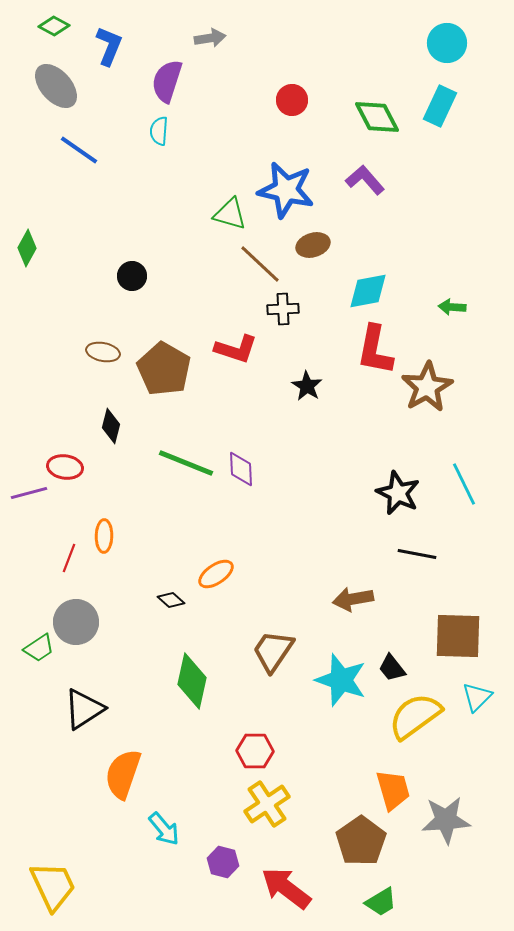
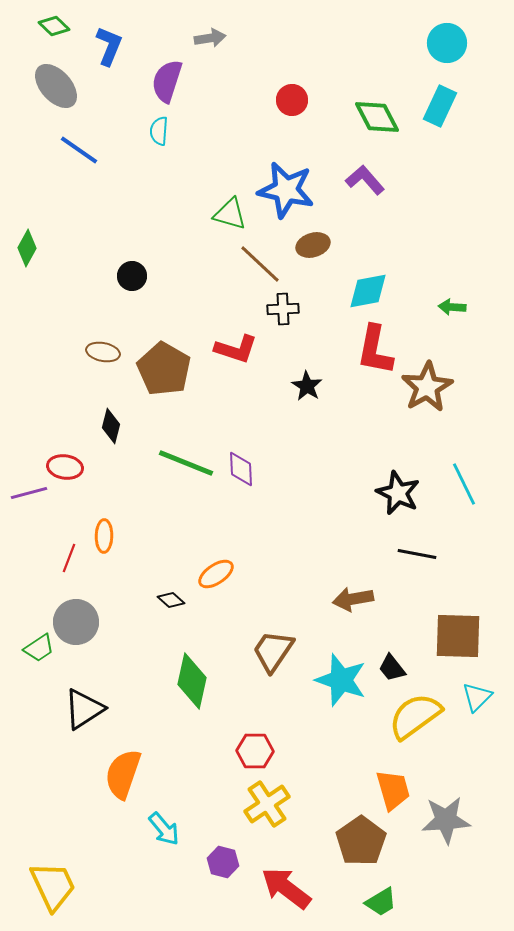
green diamond at (54, 26): rotated 16 degrees clockwise
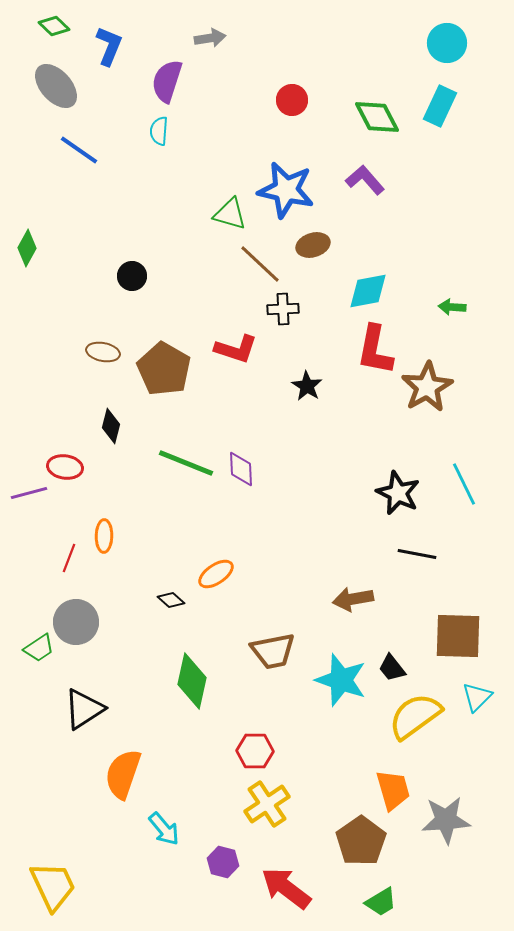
brown trapezoid at (273, 651): rotated 135 degrees counterclockwise
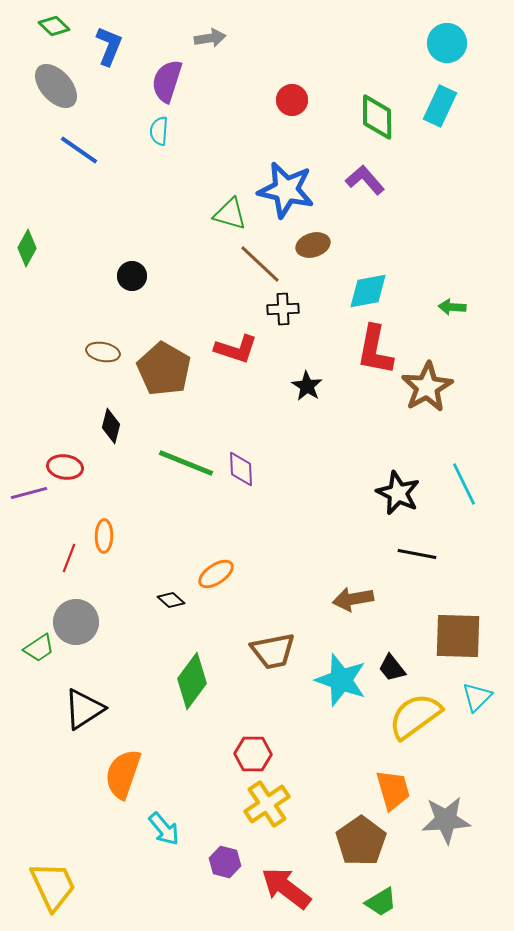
green diamond at (377, 117): rotated 27 degrees clockwise
green diamond at (192, 681): rotated 24 degrees clockwise
red hexagon at (255, 751): moved 2 px left, 3 px down
purple hexagon at (223, 862): moved 2 px right
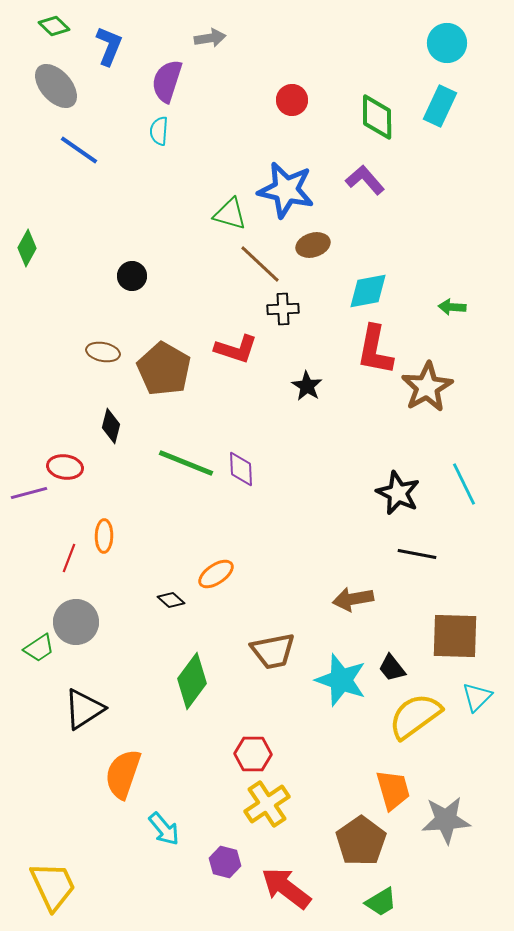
brown square at (458, 636): moved 3 px left
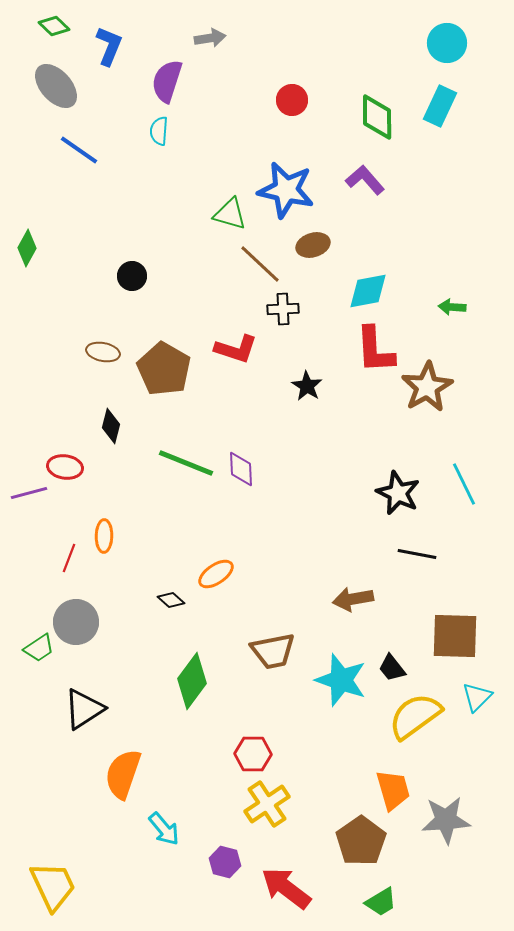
red L-shape at (375, 350): rotated 14 degrees counterclockwise
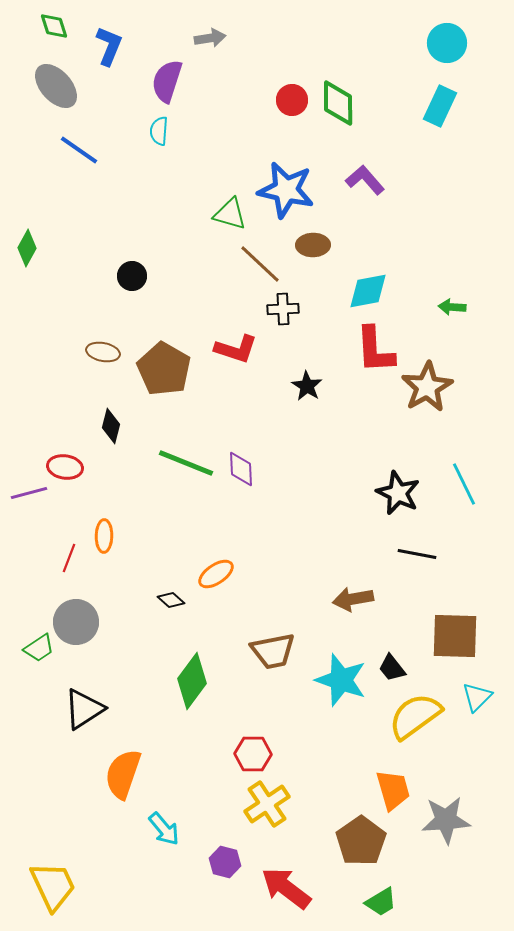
green diamond at (54, 26): rotated 28 degrees clockwise
green diamond at (377, 117): moved 39 px left, 14 px up
brown ellipse at (313, 245): rotated 16 degrees clockwise
